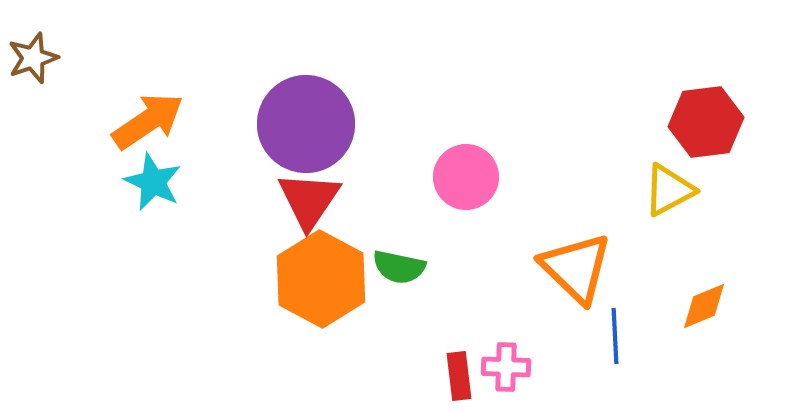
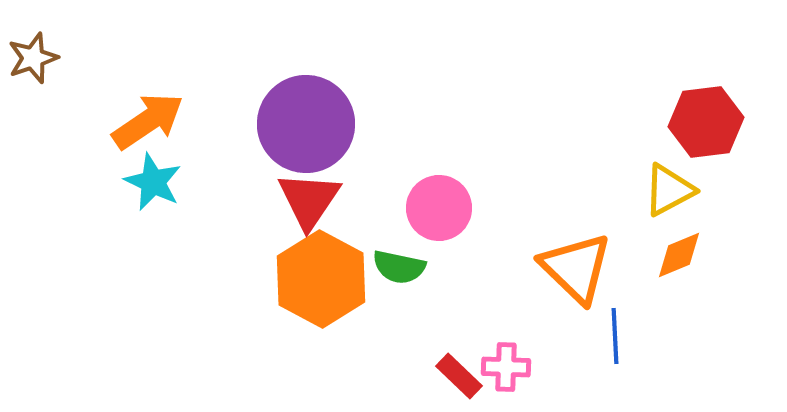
pink circle: moved 27 px left, 31 px down
orange diamond: moved 25 px left, 51 px up
red rectangle: rotated 39 degrees counterclockwise
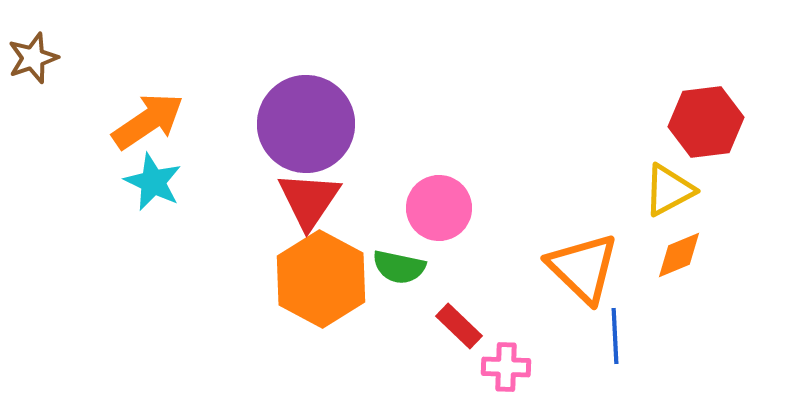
orange triangle: moved 7 px right
red rectangle: moved 50 px up
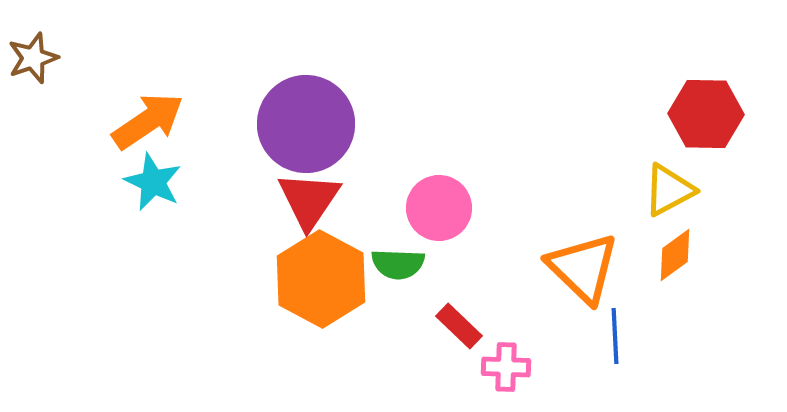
red hexagon: moved 8 px up; rotated 8 degrees clockwise
orange diamond: moved 4 px left; rotated 14 degrees counterclockwise
green semicircle: moved 1 px left, 3 px up; rotated 10 degrees counterclockwise
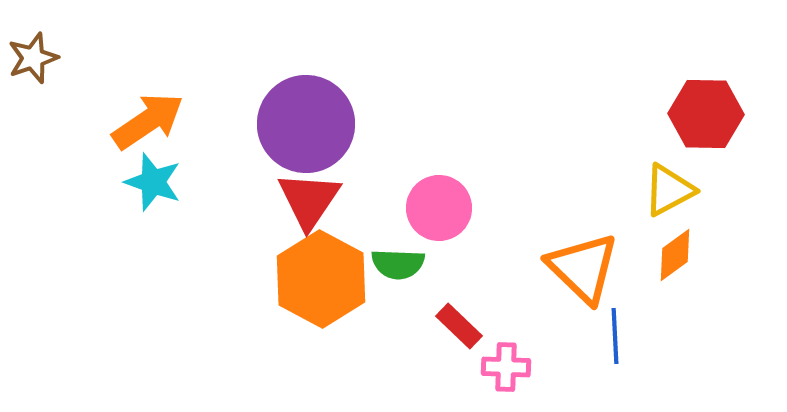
cyan star: rotated 6 degrees counterclockwise
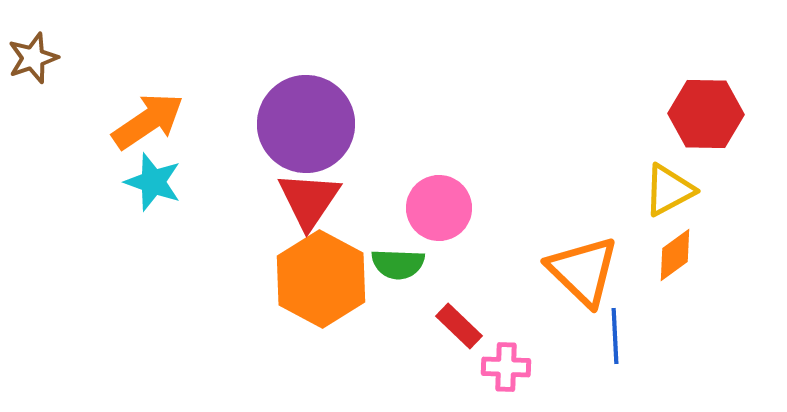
orange triangle: moved 3 px down
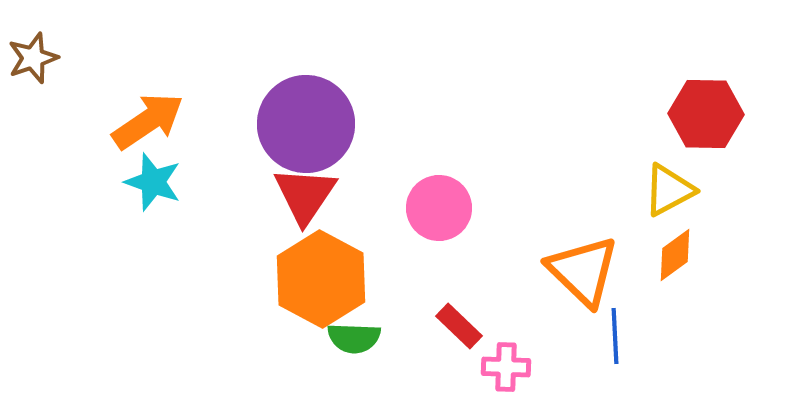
red triangle: moved 4 px left, 5 px up
green semicircle: moved 44 px left, 74 px down
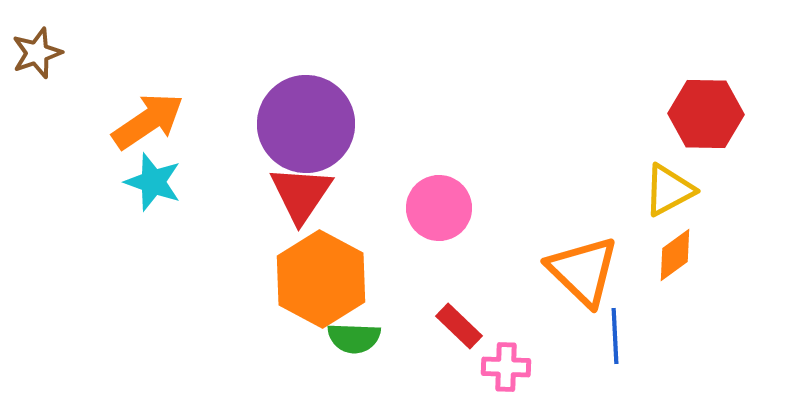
brown star: moved 4 px right, 5 px up
red triangle: moved 4 px left, 1 px up
